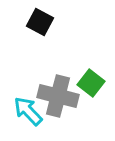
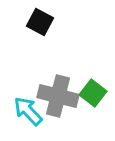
green square: moved 2 px right, 10 px down
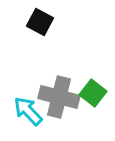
gray cross: moved 1 px right, 1 px down
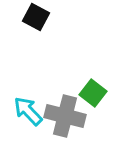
black square: moved 4 px left, 5 px up
gray cross: moved 6 px right, 19 px down
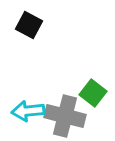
black square: moved 7 px left, 8 px down
cyan arrow: rotated 52 degrees counterclockwise
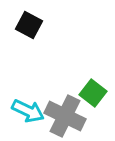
cyan arrow: rotated 148 degrees counterclockwise
gray cross: rotated 12 degrees clockwise
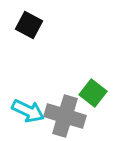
gray cross: rotated 9 degrees counterclockwise
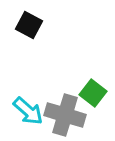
cyan arrow: rotated 16 degrees clockwise
gray cross: moved 1 px up
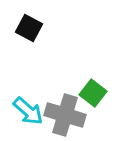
black square: moved 3 px down
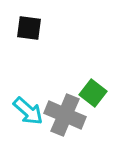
black square: rotated 20 degrees counterclockwise
gray cross: rotated 6 degrees clockwise
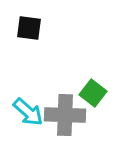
cyan arrow: moved 1 px down
gray cross: rotated 21 degrees counterclockwise
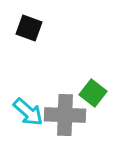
black square: rotated 12 degrees clockwise
